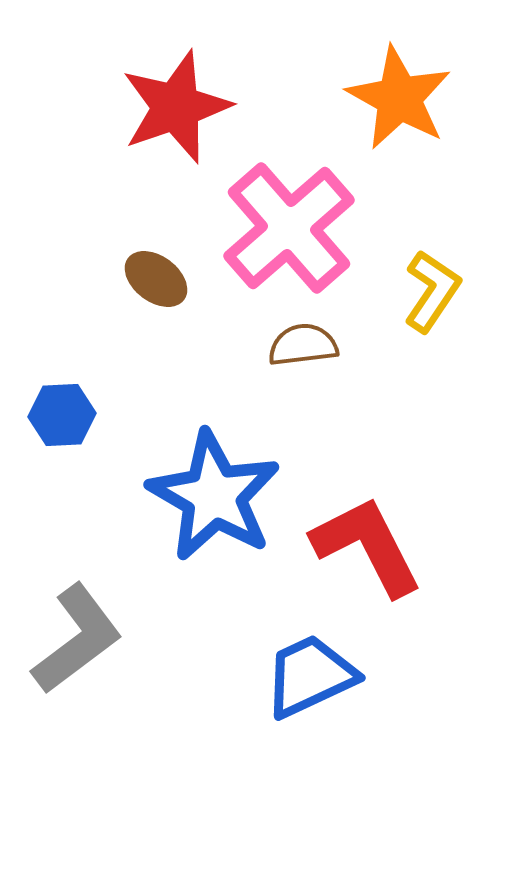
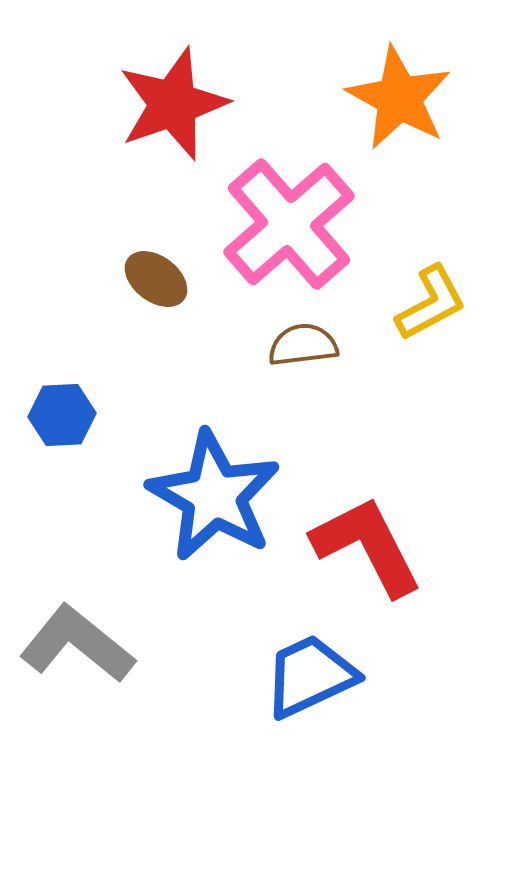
red star: moved 3 px left, 3 px up
pink cross: moved 4 px up
yellow L-shape: moved 1 px left, 12 px down; rotated 28 degrees clockwise
gray L-shape: moved 5 px down; rotated 104 degrees counterclockwise
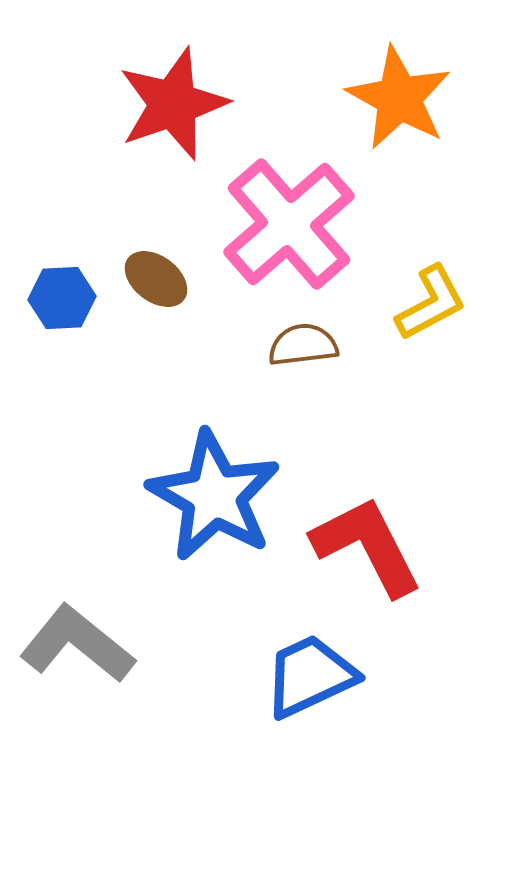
blue hexagon: moved 117 px up
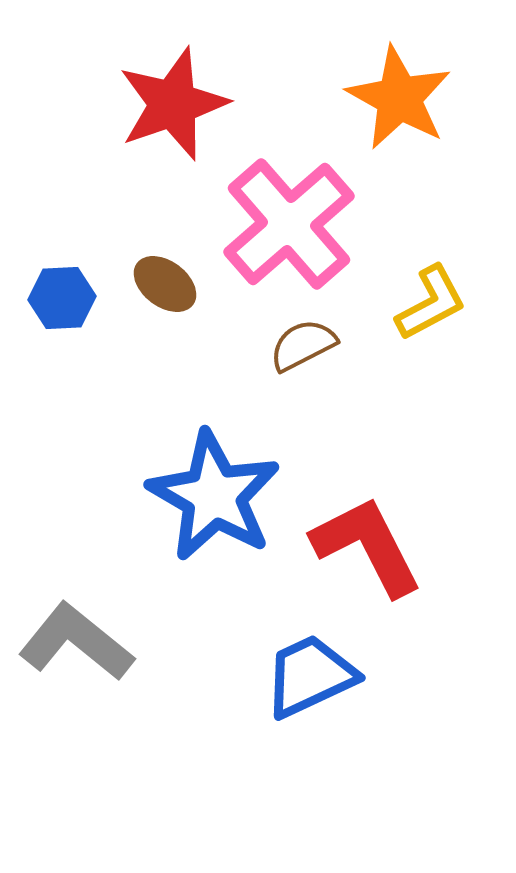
brown ellipse: moved 9 px right, 5 px down
brown semicircle: rotated 20 degrees counterclockwise
gray L-shape: moved 1 px left, 2 px up
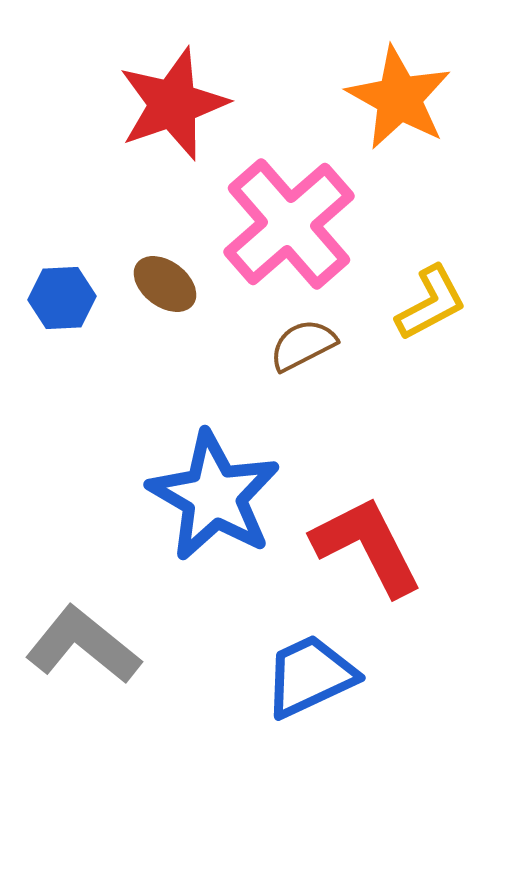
gray L-shape: moved 7 px right, 3 px down
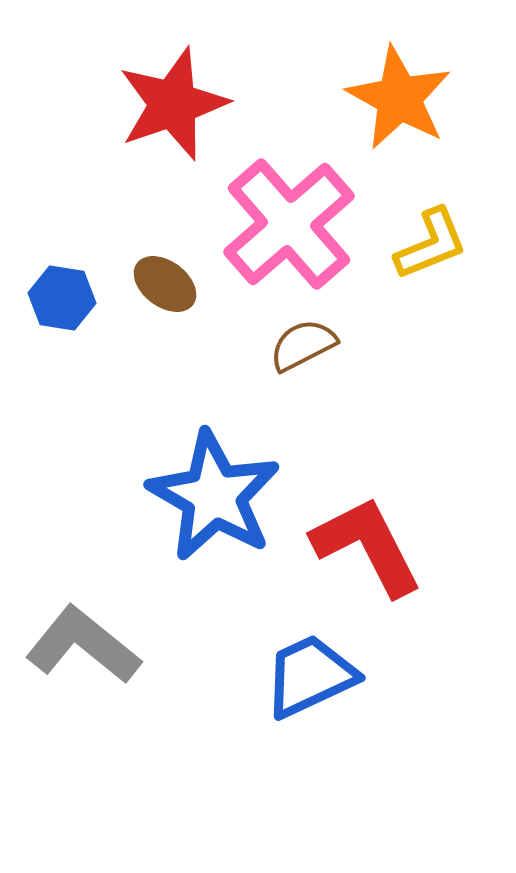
blue hexagon: rotated 12 degrees clockwise
yellow L-shape: moved 59 px up; rotated 6 degrees clockwise
